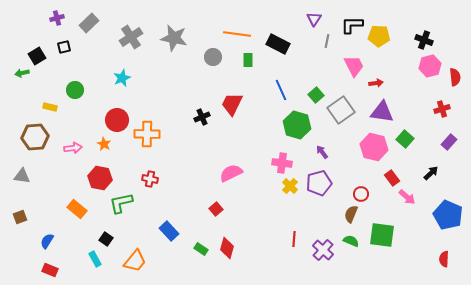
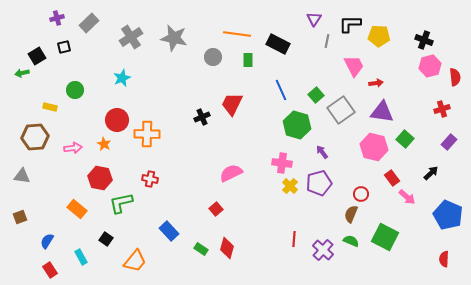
black L-shape at (352, 25): moved 2 px left, 1 px up
green square at (382, 235): moved 3 px right, 2 px down; rotated 20 degrees clockwise
cyan rectangle at (95, 259): moved 14 px left, 2 px up
red rectangle at (50, 270): rotated 35 degrees clockwise
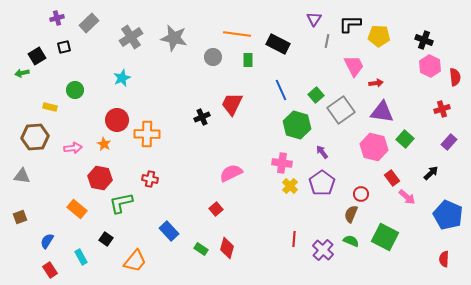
pink hexagon at (430, 66): rotated 20 degrees counterclockwise
purple pentagon at (319, 183): moved 3 px right; rotated 20 degrees counterclockwise
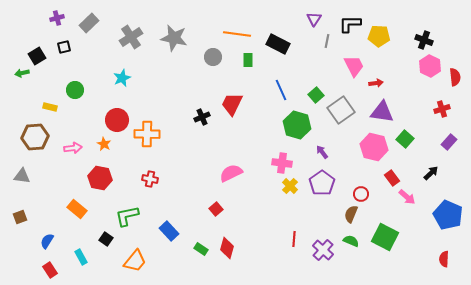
green L-shape at (121, 203): moved 6 px right, 13 px down
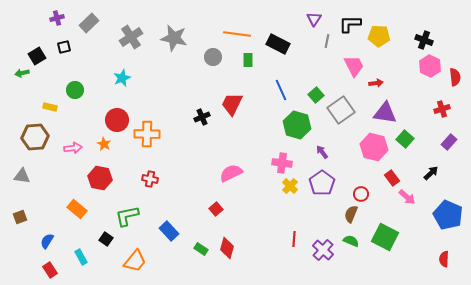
purple triangle at (382, 112): moved 3 px right, 1 px down
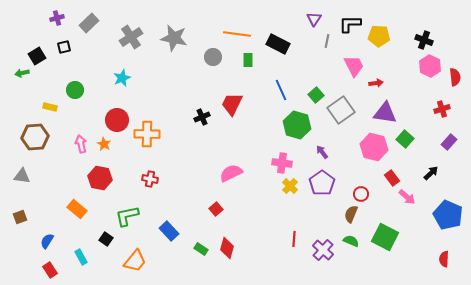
pink arrow at (73, 148): moved 8 px right, 4 px up; rotated 96 degrees counterclockwise
